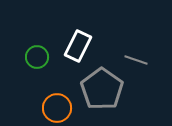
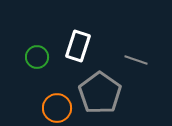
white rectangle: rotated 8 degrees counterclockwise
gray pentagon: moved 2 px left, 4 px down
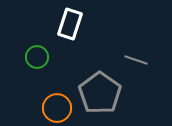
white rectangle: moved 8 px left, 22 px up
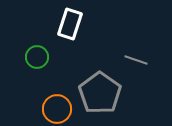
orange circle: moved 1 px down
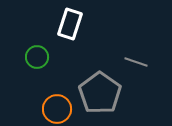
gray line: moved 2 px down
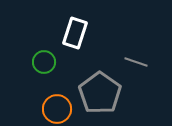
white rectangle: moved 5 px right, 9 px down
green circle: moved 7 px right, 5 px down
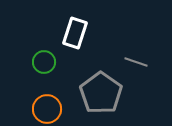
gray pentagon: moved 1 px right
orange circle: moved 10 px left
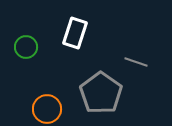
green circle: moved 18 px left, 15 px up
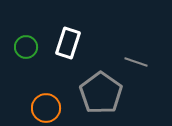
white rectangle: moved 7 px left, 10 px down
orange circle: moved 1 px left, 1 px up
